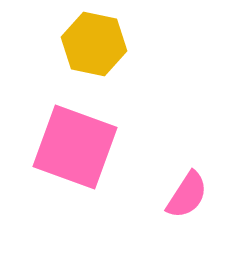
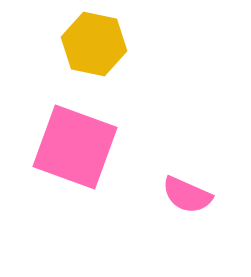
pink semicircle: rotated 81 degrees clockwise
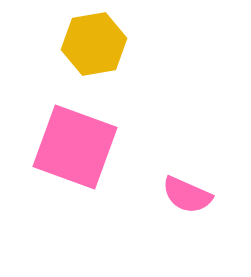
yellow hexagon: rotated 22 degrees counterclockwise
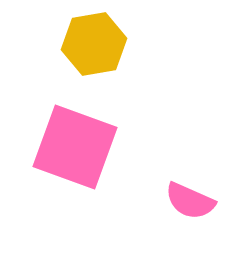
pink semicircle: moved 3 px right, 6 px down
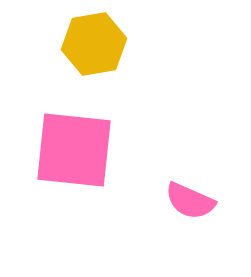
pink square: moved 1 px left, 3 px down; rotated 14 degrees counterclockwise
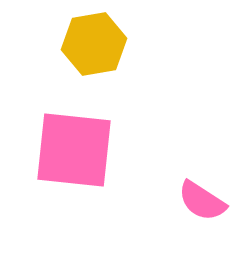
pink semicircle: moved 12 px right; rotated 9 degrees clockwise
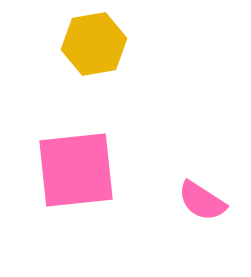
pink square: moved 2 px right, 20 px down; rotated 12 degrees counterclockwise
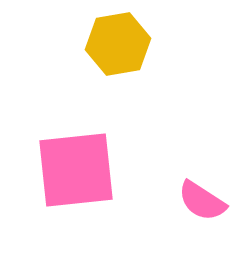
yellow hexagon: moved 24 px right
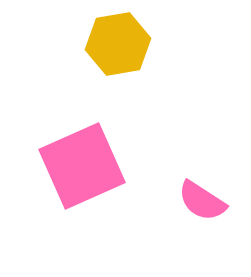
pink square: moved 6 px right, 4 px up; rotated 18 degrees counterclockwise
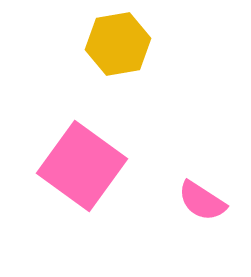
pink square: rotated 30 degrees counterclockwise
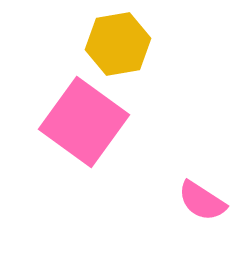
pink square: moved 2 px right, 44 px up
